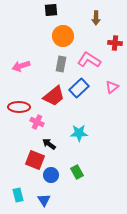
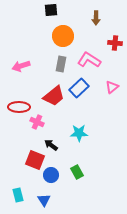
black arrow: moved 2 px right, 1 px down
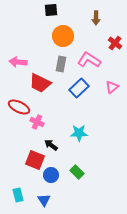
red cross: rotated 32 degrees clockwise
pink arrow: moved 3 px left, 4 px up; rotated 24 degrees clockwise
red trapezoid: moved 14 px left, 13 px up; rotated 65 degrees clockwise
red ellipse: rotated 25 degrees clockwise
green rectangle: rotated 16 degrees counterclockwise
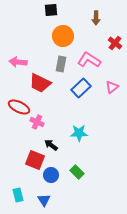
blue rectangle: moved 2 px right
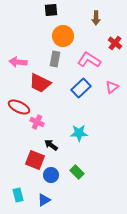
gray rectangle: moved 6 px left, 5 px up
blue triangle: rotated 32 degrees clockwise
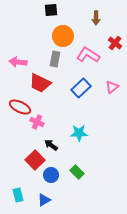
pink L-shape: moved 1 px left, 5 px up
red ellipse: moved 1 px right
red square: rotated 24 degrees clockwise
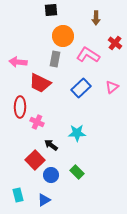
red ellipse: rotated 65 degrees clockwise
cyan star: moved 2 px left
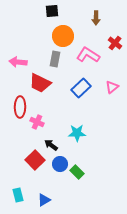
black square: moved 1 px right, 1 px down
blue circle: moved 9 px right, 11 px up
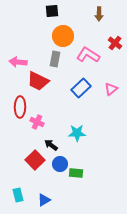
brown arrow: moved 3 px right, 4 px up
red trapezoid: moved 2 px left, 2 px up
pink triangle: moved 1 px left, 2 px down
green rectangle: moved 1 px left, 1 px down; rotated 40 degrees counterclockwise
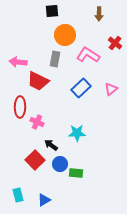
orange circle: moved 2 px right, 1 px up
